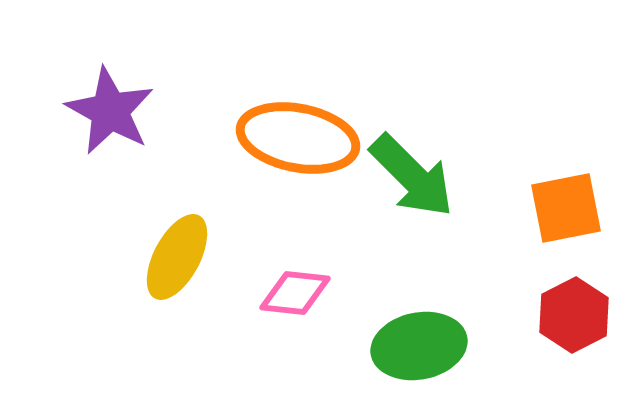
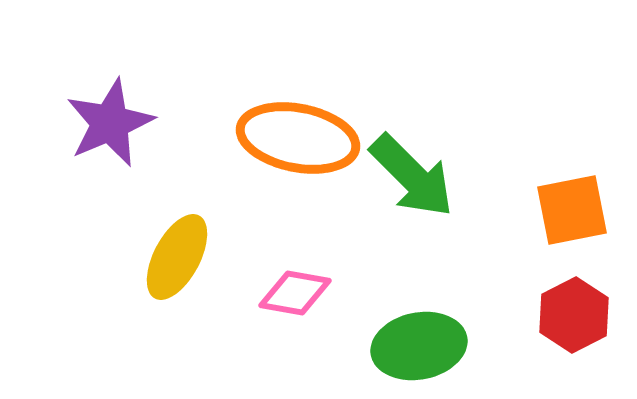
purple star: moved 12 px down; rotated 20 degrees clockwise
orange square: moved 6 px right, 2 px down
pink diamond: rotated 4 degrees clockwise
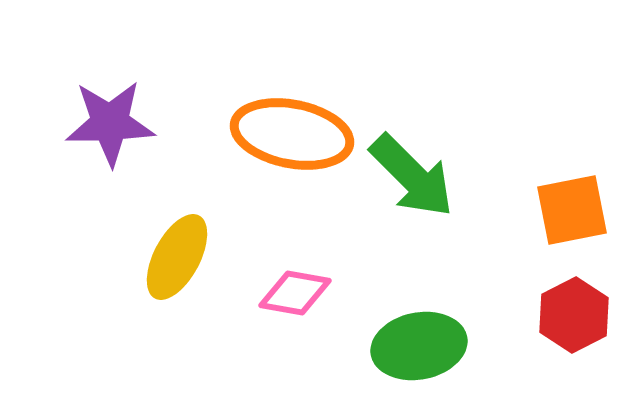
purple star: rotated 22 degrees clockwise
orange ellipse: moved 6 px left, 4 px up
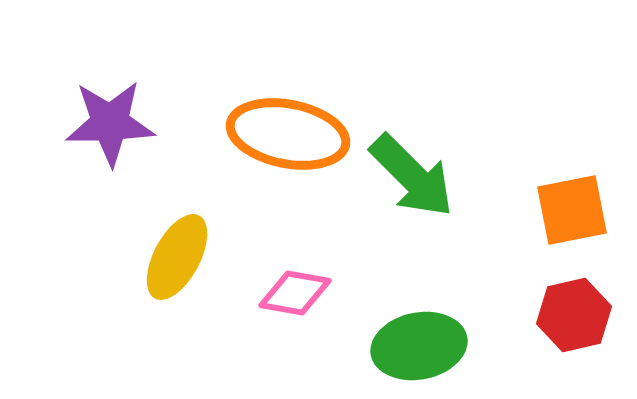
orange ellipse: moved 4 px left
red hexagon: rotated 14 degrees clockwise
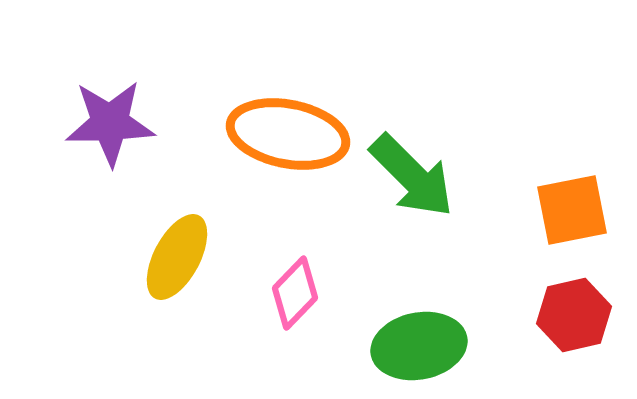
pink diamond: rotated 56 degrees counterclockwise
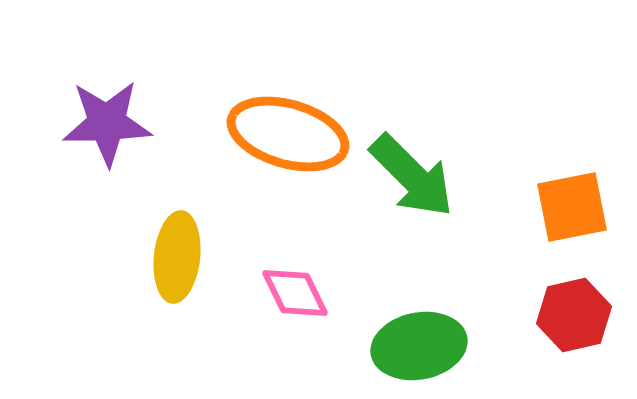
purple star: moved 3 px left
orange ellipse: rotated 5 degrees clockwise
orange square: moved 3 px up
yellow ellipse: rotated 22 degrees counterclockwise
pink diamond: rotated 70 degrees counterclockwise
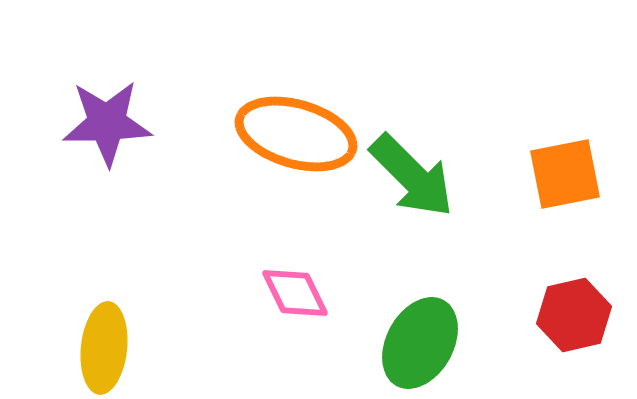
orange ellipse: moved 8 px right
orange square: moved 7 px left, 33 px up
yellow ellipse: moved 73 px left, 91 px down
green ellipse: moved 1 px right, 3 px up; rotated 50 degrees counterclockwise
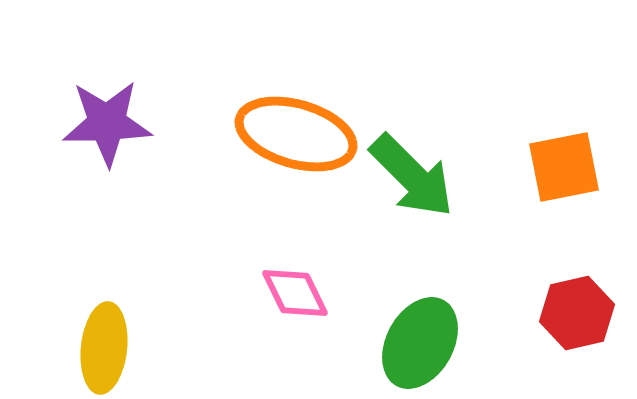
orange square: moved 1 px left, 7 px up
red hexagon: moved 3 px right, 2 px up
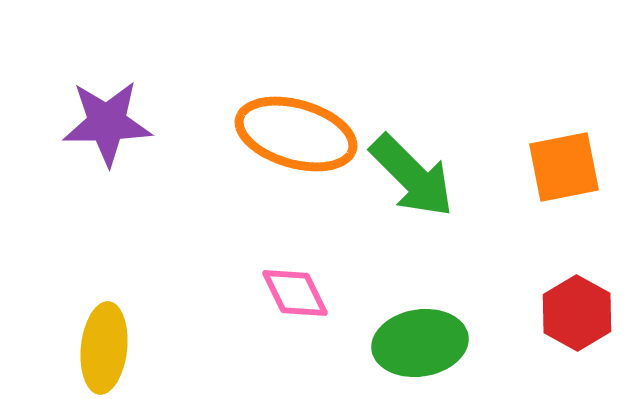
red hexagon: rotated 18 degrees counterclockwise
green ellipse: rotated 52 degrees clockwise
